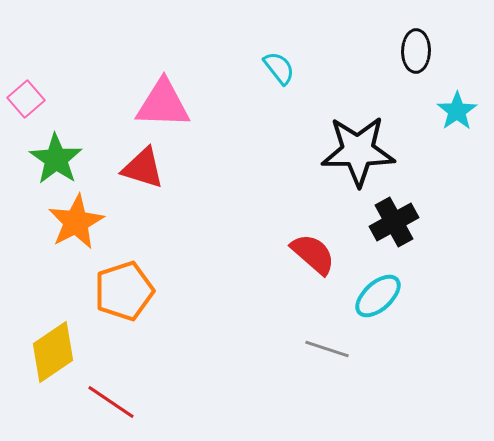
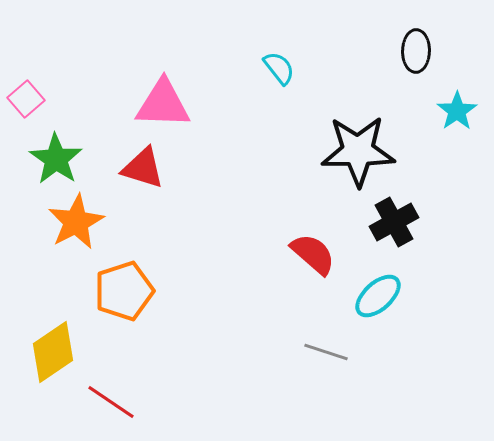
gray line: moved 1 px left, 3 px down
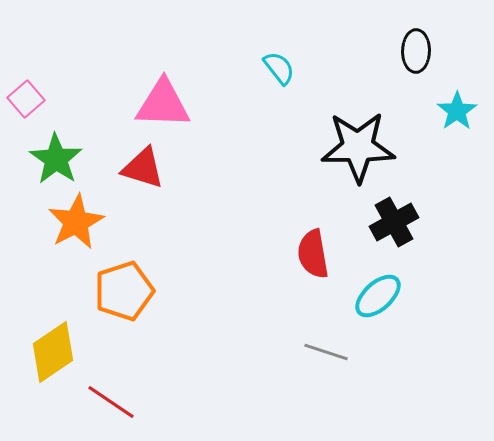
black star: moved 4 px up
red semicircle: rotated 141 degrees counterclockwise
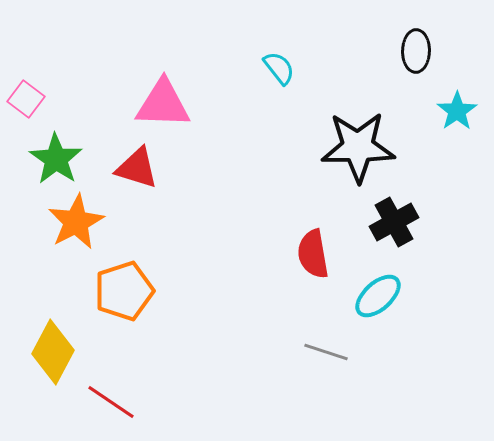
pink square: rotated 12 degrees counterclockwise
red triangle: moved 6 px left
yellow diamond: rotated 28 degrees counterclockwise
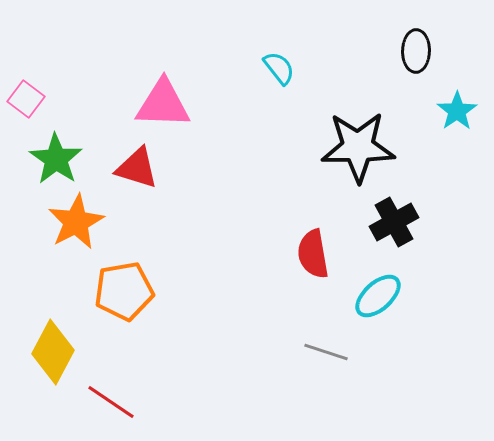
orange pentagon: rotated 8 degrees clockwise
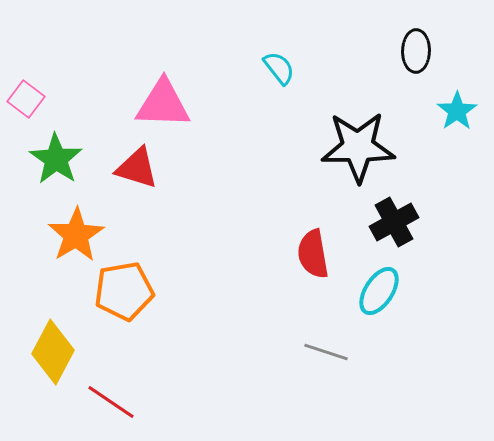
orange star: moved 13 px down; rotated 4 degrees counterclockwise
cyan ellipse: moved 1 px right, 5 px up; rotated 15 degrees counterclockwise
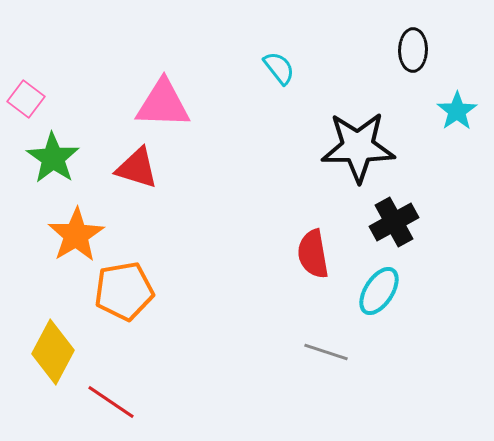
black ellipse: moved 3 px left, 1 px up
green star: moved 3 px left, 1 px up
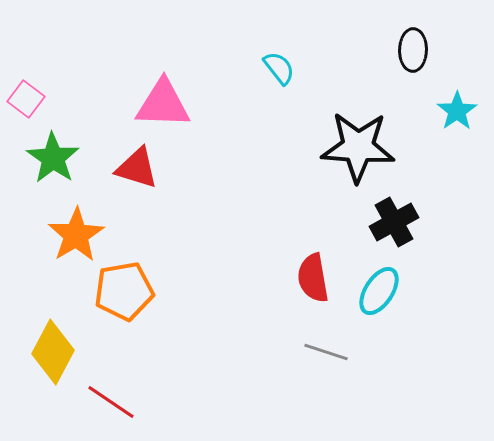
black star: rotated 4 degrees clockwise
red semicircle: moved 24 px down
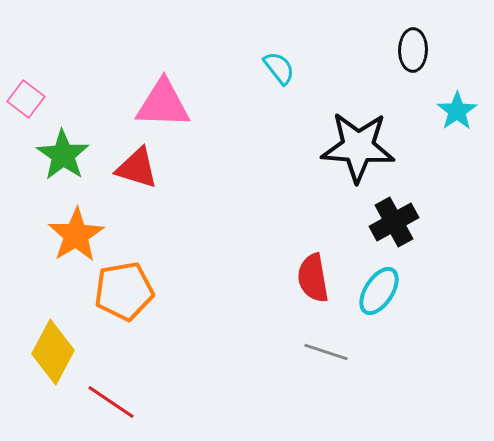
green star: moved 10 px right, 3 px up
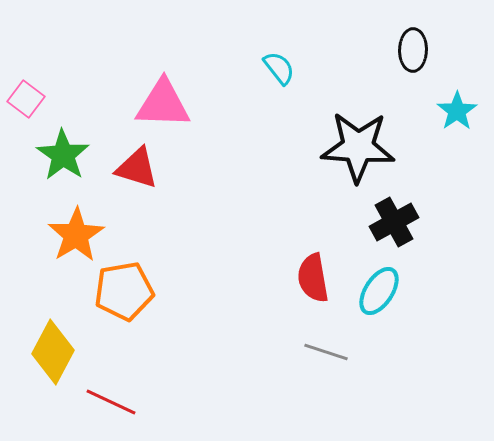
red line: rotated 9 degrees counterclockwise
